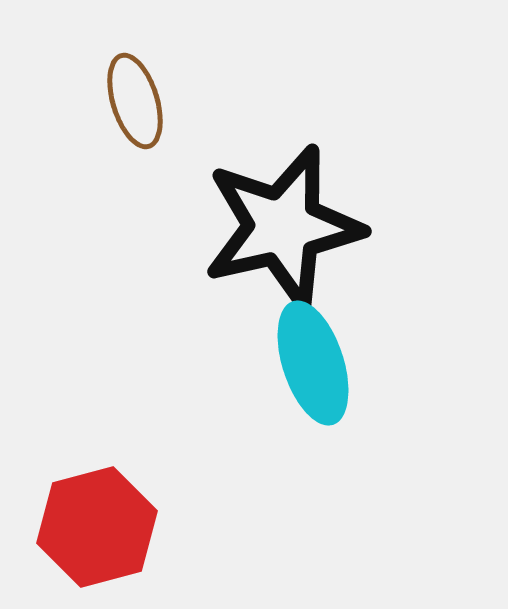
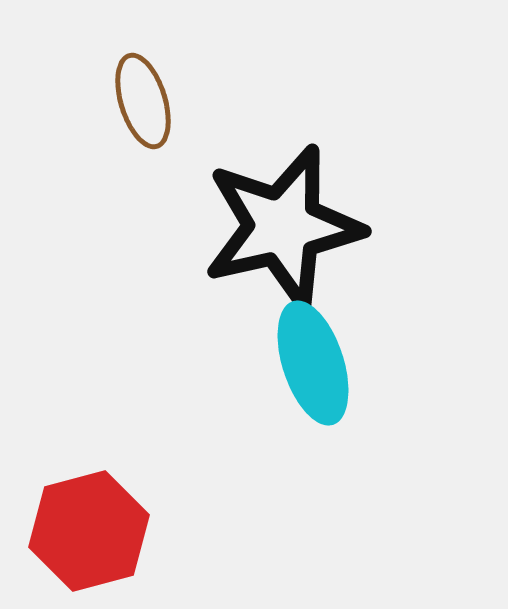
brown ellipse: moved 8 px right
red hexagon: moved 8 px left, 4 px down
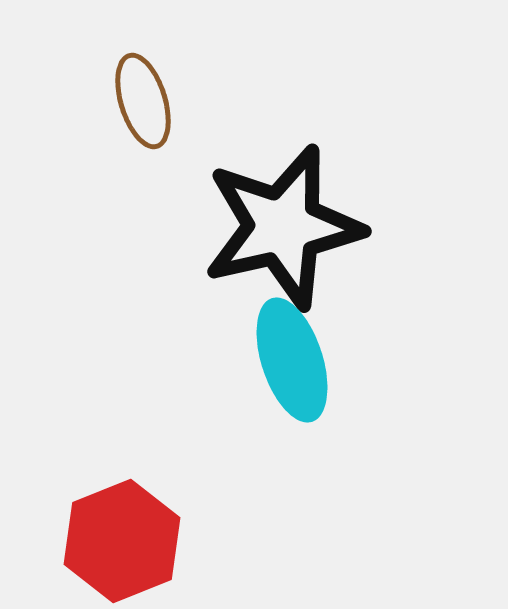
cyan ellipse: moved 21 px left, 3 px up
red hexagon: moved 33 px right, 10 px down; rotated 7 degrees counterclockwise
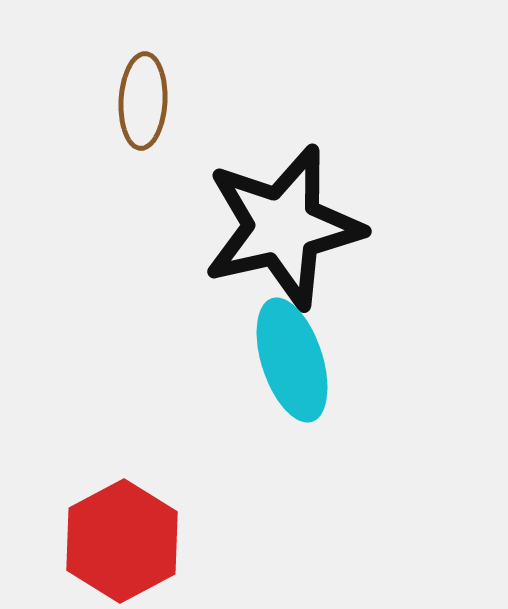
brown ellipse: rotated 20 degrees clockwise
red hexagon: rotated 6 degrees counterclockwise
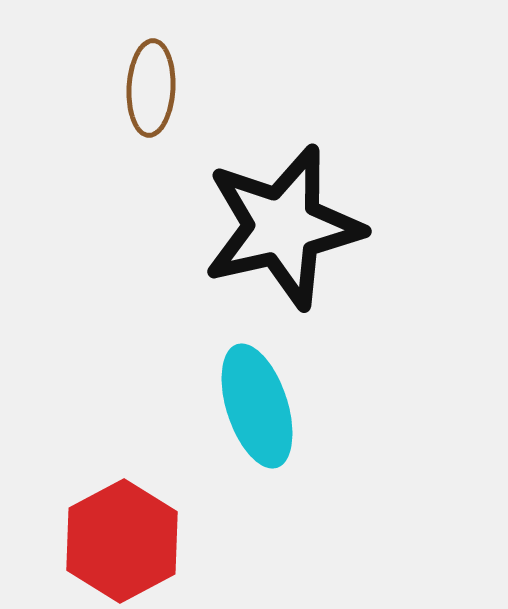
brown ellipse: moved 8 px right, 13 px up
cyan ellipse: moved 35 px left, 46 px down
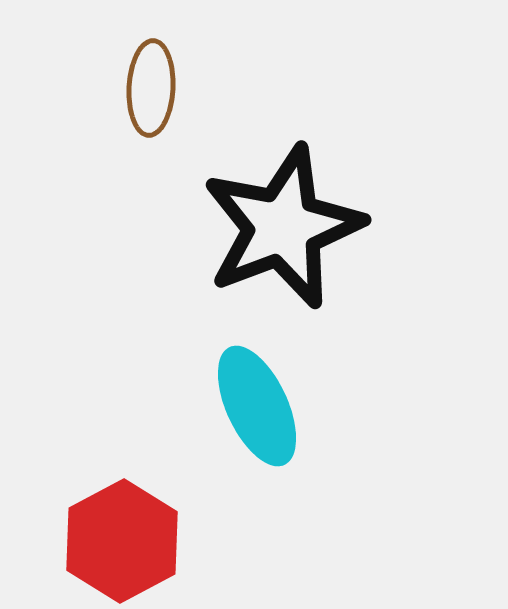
black star: rotated 8 degrees counterclockwise
cyan ellipse: rotated 7 degrees counterclockwise
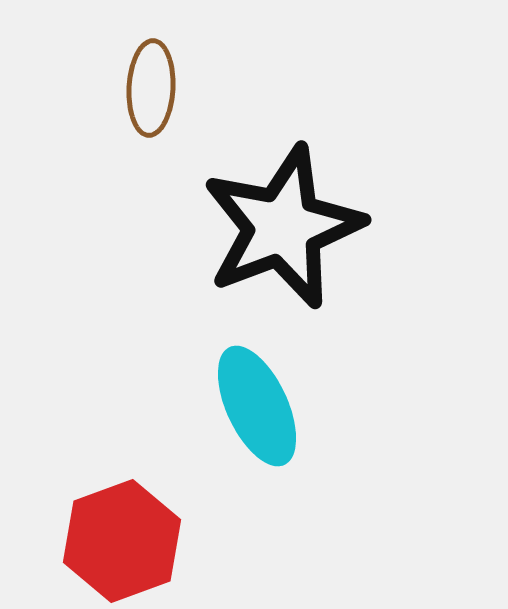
red hexagon: rotated 8 degrees clockwise
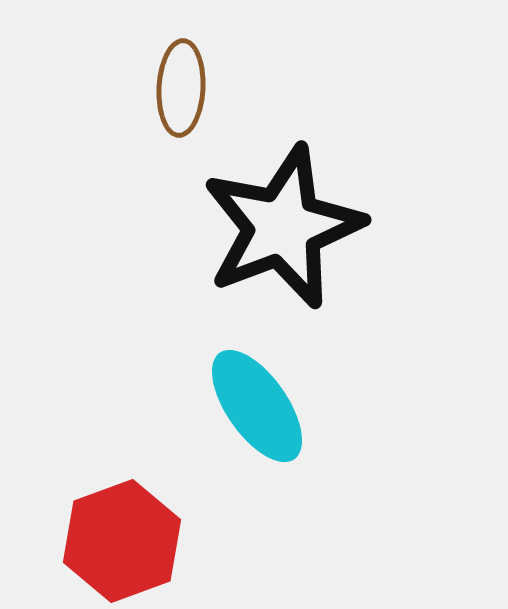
brown ellipse: moved 30 px right
cyan ellipse: rotated 10 degrees counterclockwise
